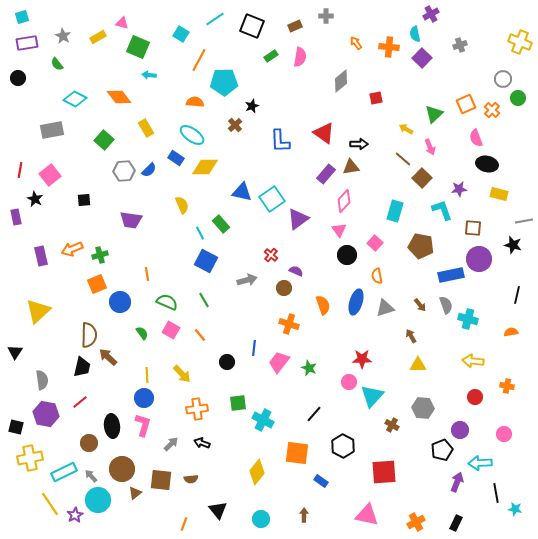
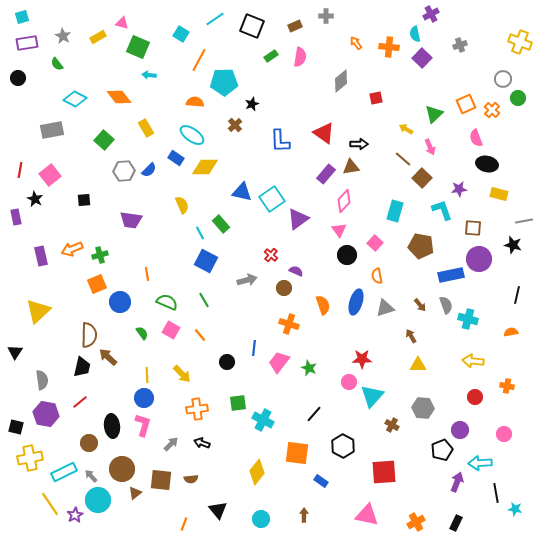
black star at (252, 106): moved 2 px up
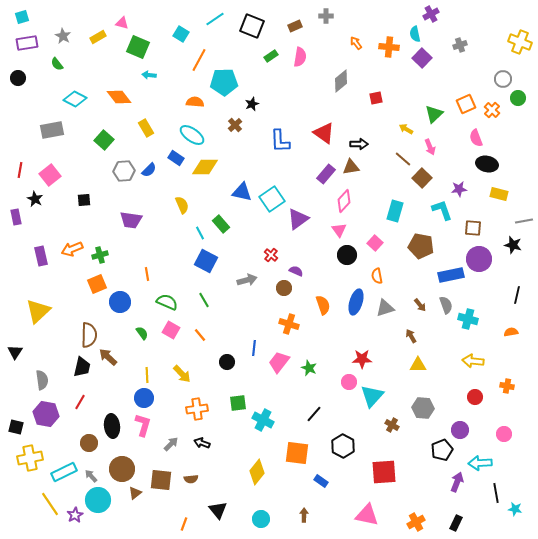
red line at (80, 402): rotated 21 degrees counterclockwise
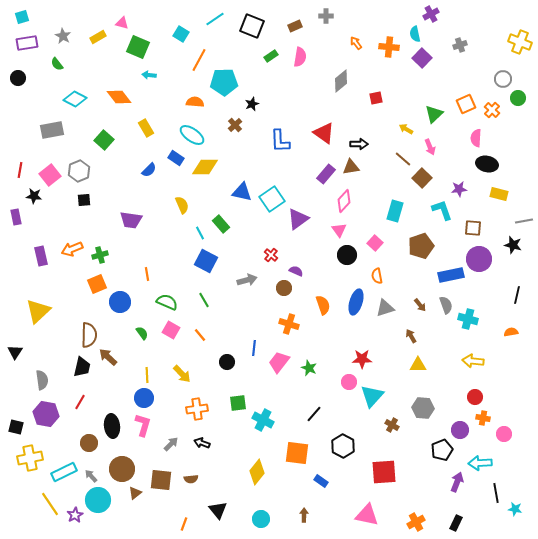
pink semicircle at (476, 138): rotated 24 degrees clockwise
gray hexagon at (124, 171): moved 45 px left; rotated 20 degrees counterclockwise
black star at (35, 199): moved 1 px left, 3 px up; rotated 21 degrees counterclockwise
brown pentagon at (421, 246): rotated 30 degrees counterclockwise
orange cross at (507, 386): moved 24 px left, 32 px down
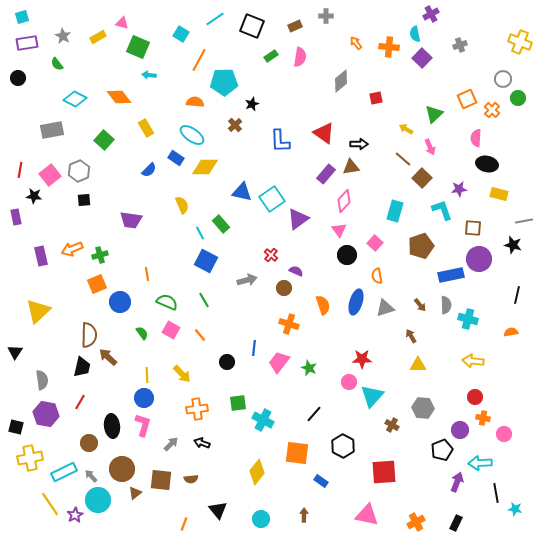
orange square at (466, 104): moved 1 px right, 5 px up
gray semicircle at (446, 305): rotated 18 degrees clockwise
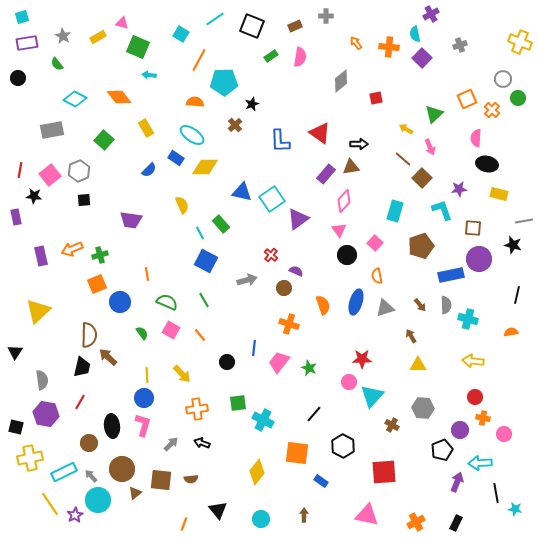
red triangle at (324, 133): moved 4 px left
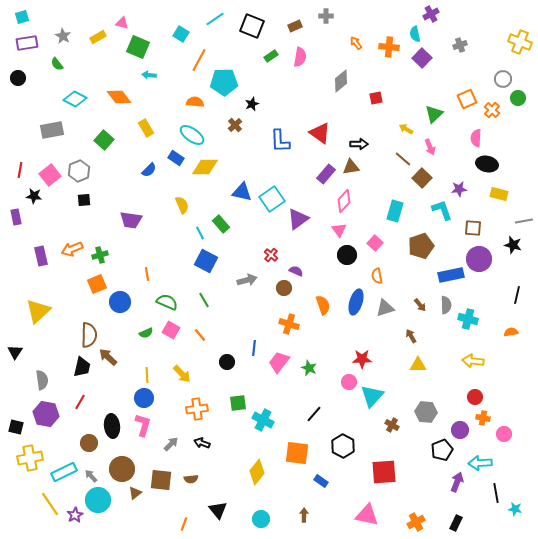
green semicircle at (142, 333): moved 4 px right; rotated 104 degrees clockwise
gray hexagon at (423, 408): moved 3 px right, 4 px down
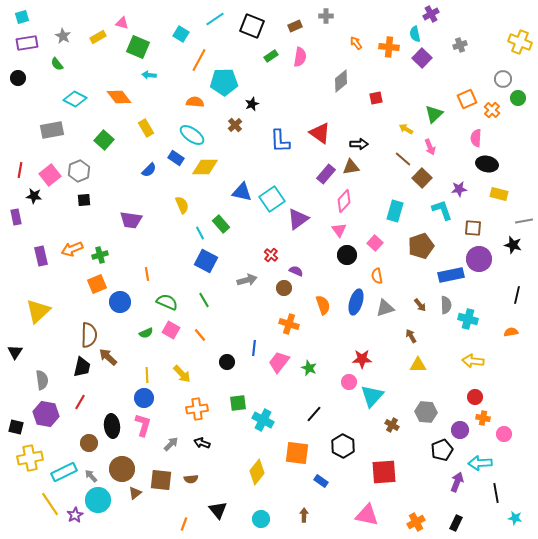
cyan star at (515, 509): moved 9 px down
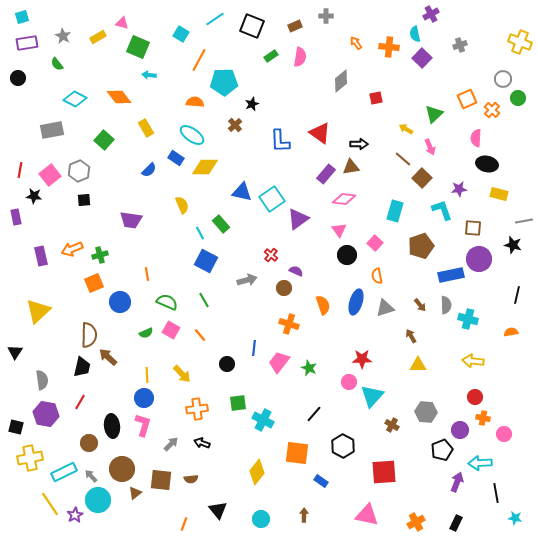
pink diamond at (344, 201): moved 2 px up; rotated 55 degrees clockwise
orange square at (97, 284): moved 3 px left, 1 px up
black circle at (227, 362): moved 2 px down
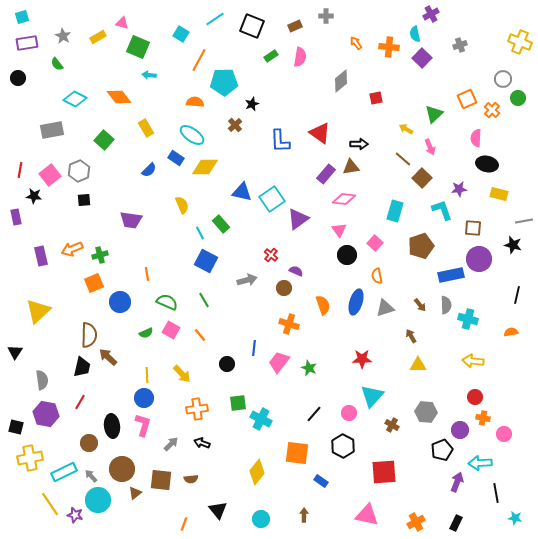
pink circle at (349, 382): moved 31 px down
cyan cross at (263, 420): moved 2 px left, 1 px up
purple star at (75, 515): rotated 28 degrees counterclockwise
